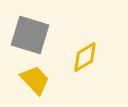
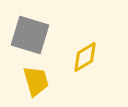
yellow trapezoid: moved 1 px right, 1 px down; rotated 28 degrees clockwise
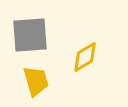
gray square: rotated 21 degrees counterclockwise
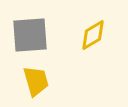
yellow diamond: moved 8 px right, 22 px up
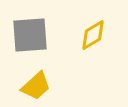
yellow trapezoid: moved 5 px down; rotated 64 degrees clockwise
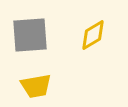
yellow trapezoid: rotated 32 degrees clockwise
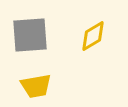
yellow diamond: moved 1 px down
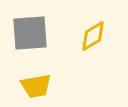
gray square: moved 2 px up
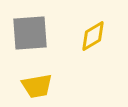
yellow trapezoid: moved 1 px right
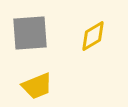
yellow trapezoid: rotated 12 degrees counterclockwise
